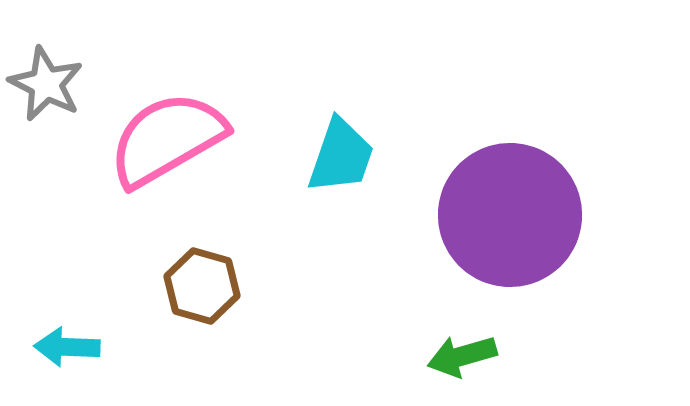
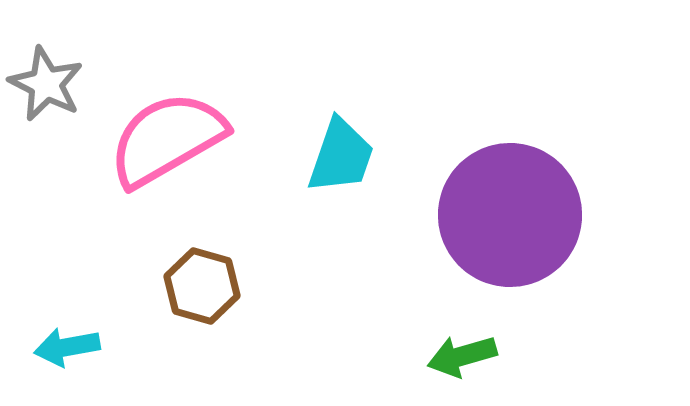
cyan arrow: rotated 12 degrees counterclockwise
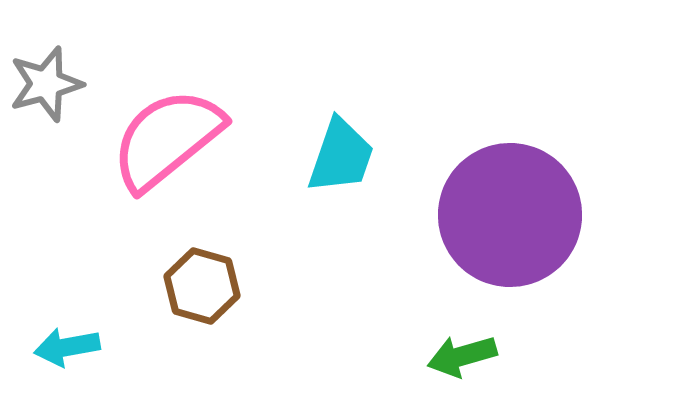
gray star: rotated 30 degrees clockwise
pink semicircle: rotated 9 degrees counterclockwise
